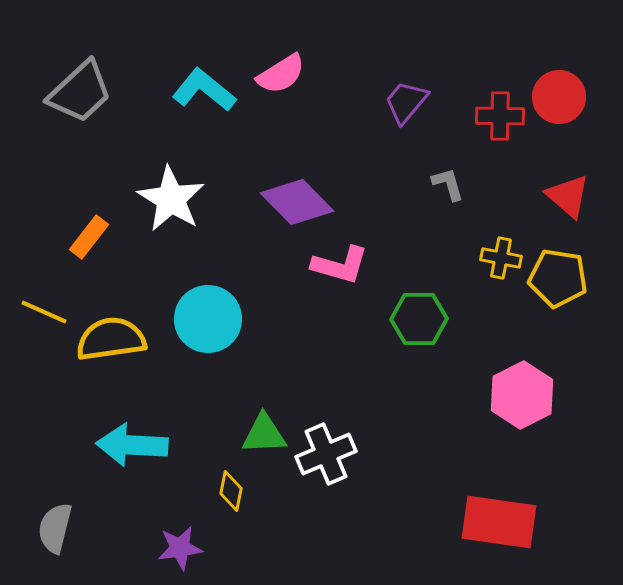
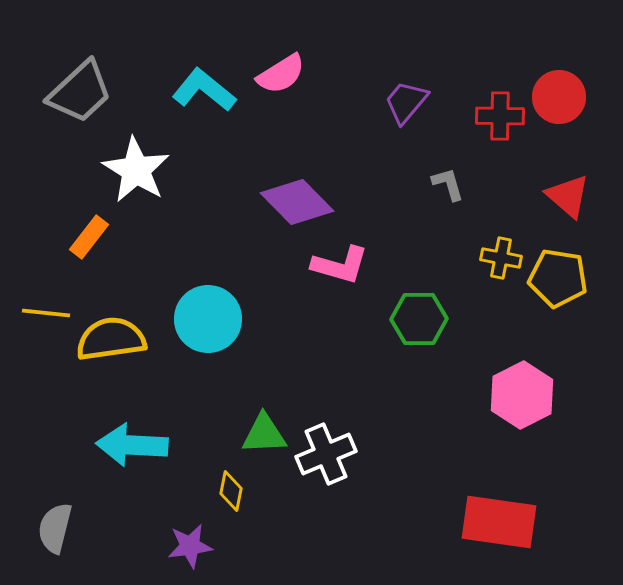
white star: moved 35 px left, 29 px up
yellow line: moved 2 px right, 1 px down; rotated 18 degrees counterclockwise
purple star: moved 10 px right, 2 px up
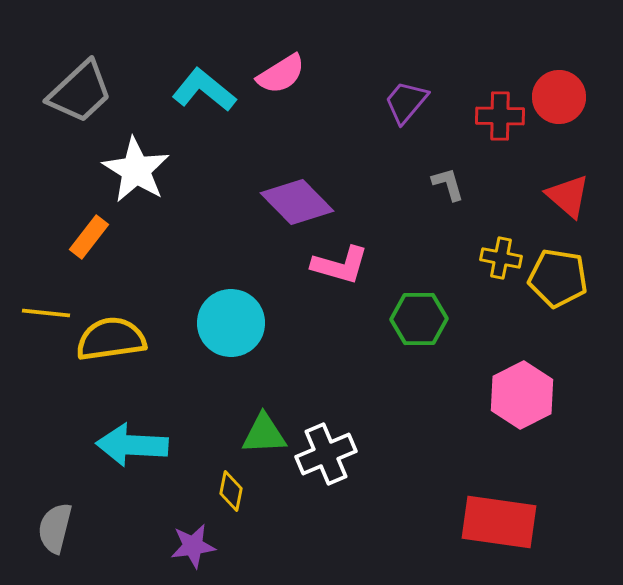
cyan circle: moved 23 px right, 4 px down
purple star: moved 3 px right
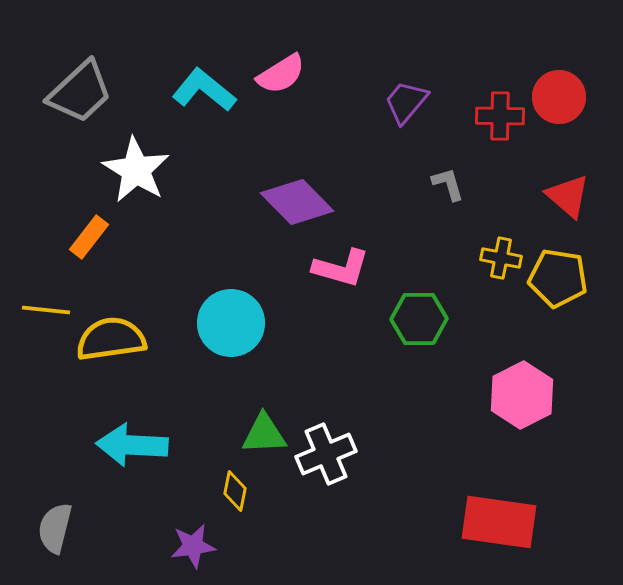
pink L-shape: moved 1 px right, 3 px down
yellow line: moved 3 px up
yellow diamond: moved 4 px right
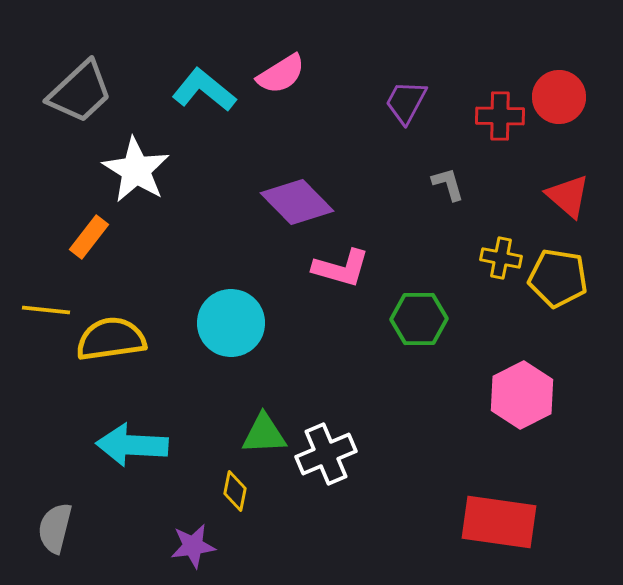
purple trapezoid: rotated 12 degrees counterclockwise
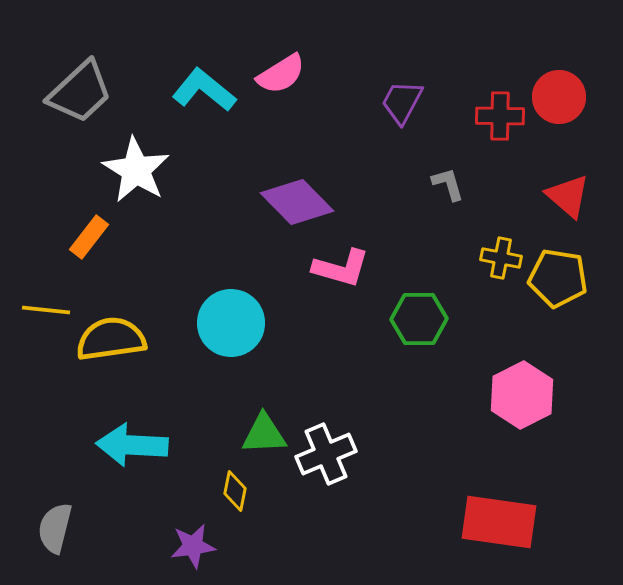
purple trapezoid: moved 4 px left
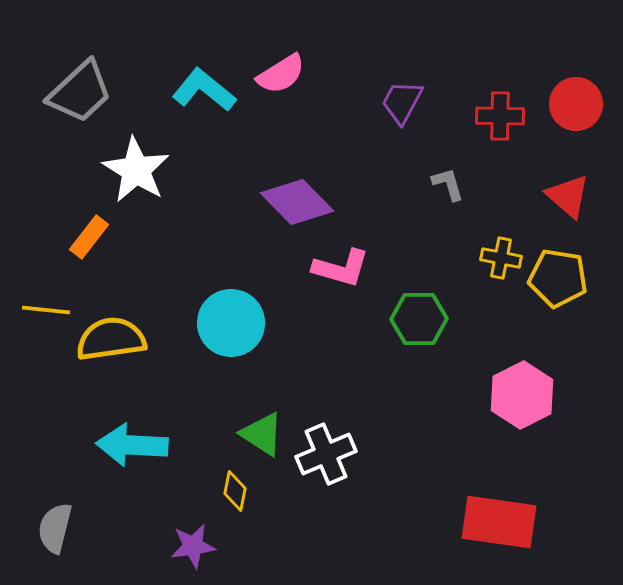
red circle: moved 17 px right, 7 px down
green triangle: moved 2 px left; rotated 36 degrees clockwise
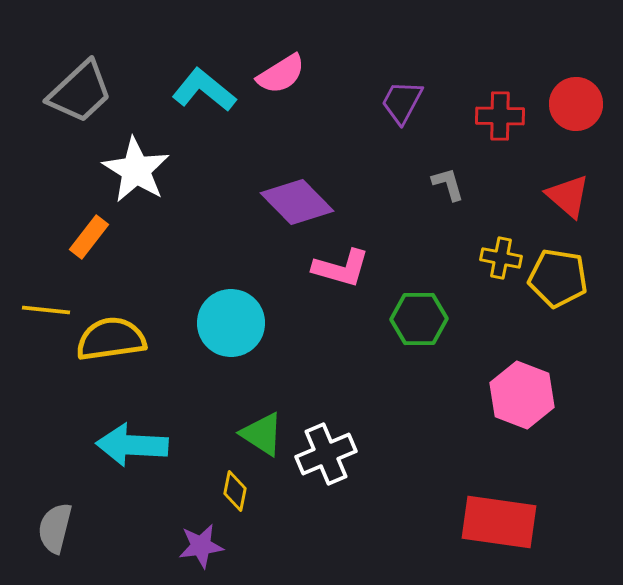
pink hexagon: rotated 12 degrees counterclockwise
purple star: moved 8 px right
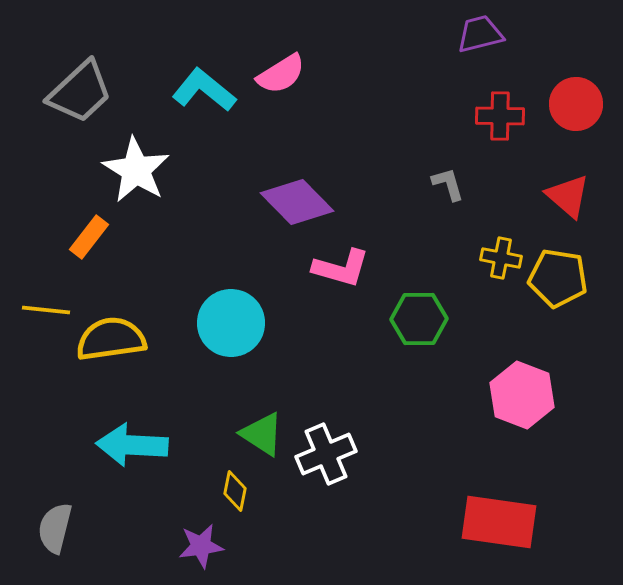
purple trapezoid: moved 78 px right, 68 px up; rotated 48 degrees clockwise
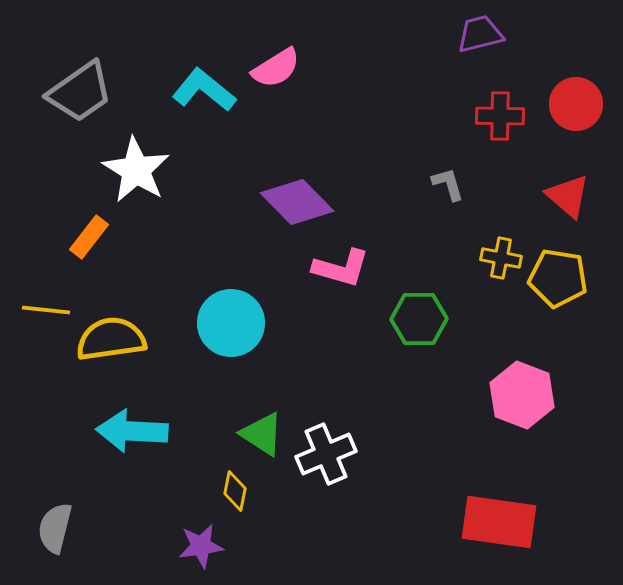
pink semicircle: moved 5 px left, 6 px up
gray trapezoid: rotated 8 degrees clockwise
cyan arrow: moved 14 px up
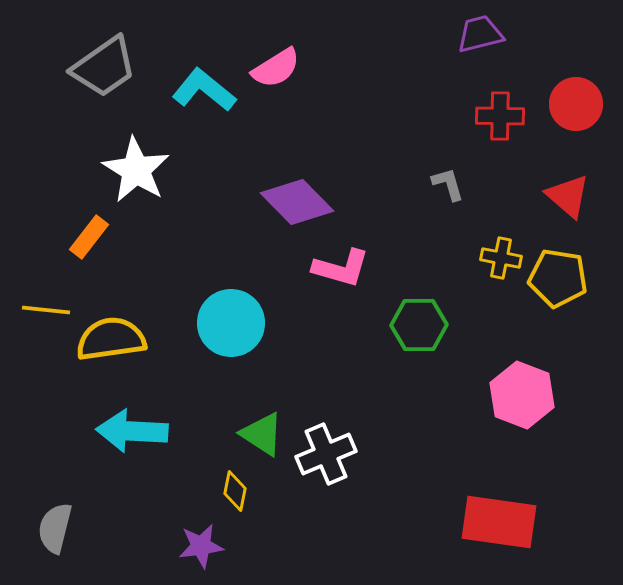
gray trapezoid: moved 24 px right, 25 px up
green hexagon: moved 6 px down
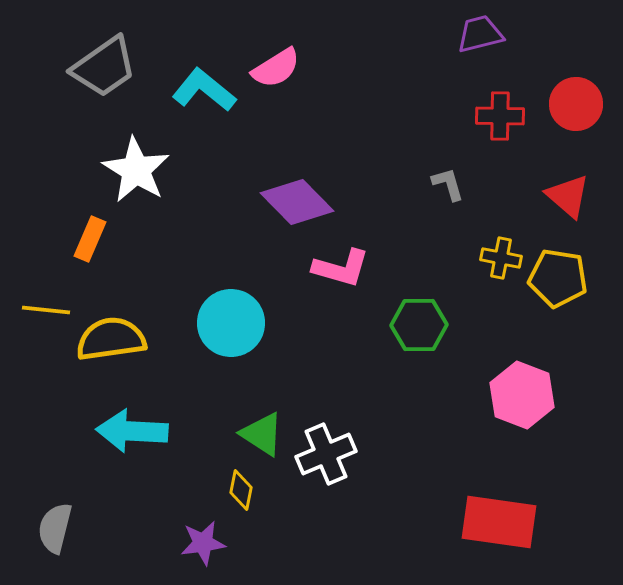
orange rectangle: moved 1 px right, 2 px down; rotated 15 degrees counterclockwise
yellow diamond: moved 6 px right, 1 px up
purple star: moved 2 px right, 3 px up
